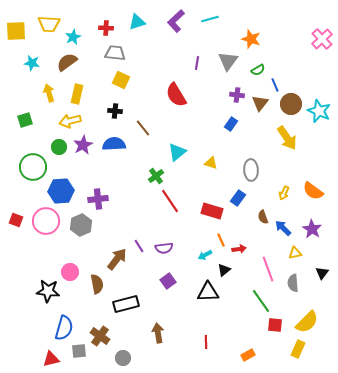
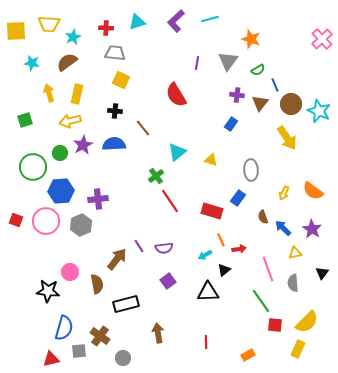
green circle at (59, 147): moved 1 px right, 6 px down
yellow triangle at (211, 163): moved 3 px up
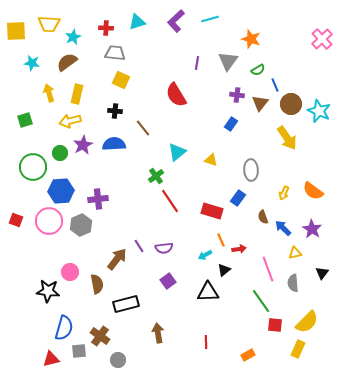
pink circle at (46, 221): moved 3 px right
gray circle at (123, 358): moved 5 px left, 2 px down
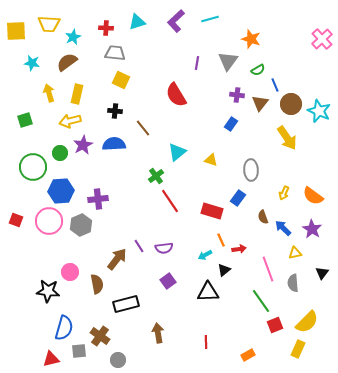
orange semicircle at (313, 191): moved 5 px down
red square at (275, 325): rotated 28 degrees counterclockwise
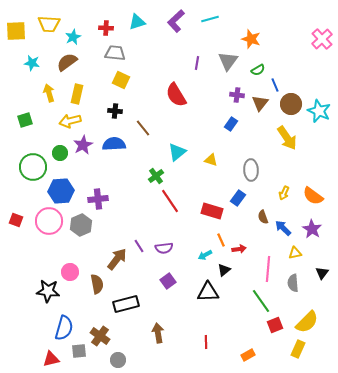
pink line at (268, 269): rotated 25 degrees clockwise
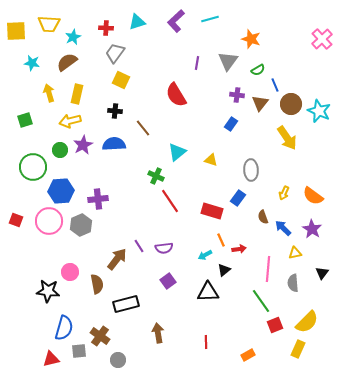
gray trapezoid at (115, 53): rotated 60 degrees counterclockwise
green circle at (60, 153): moved 3 px up
green cross at (156, 176): rotated 28 degrees counterclockwise
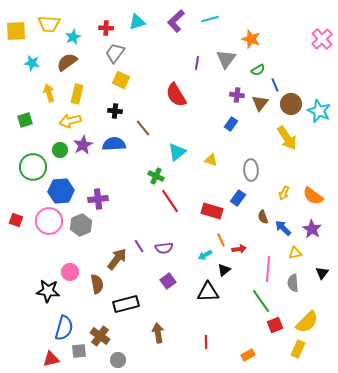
gray triangle at (228, 61): moved 2 px left, 2 px up
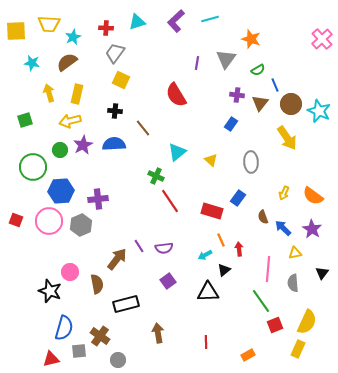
yellow triangle at (211, 160): rotated 24 degrees clockwise
gray ellipse at (251, 170): moved 8 px up
red arrow at (239, 249): rotated 88 degrees counterclockwise
black star at (48, 291): moved 2 px right; rotated 15 degrees clockwise
yellow semicircle at (307, 322): rotated 20 degrees counterclockwise
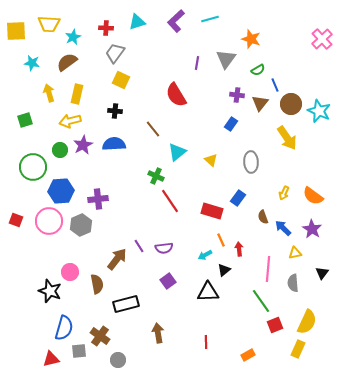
brown line at (143, 128): moved 10 px right, 1 px down
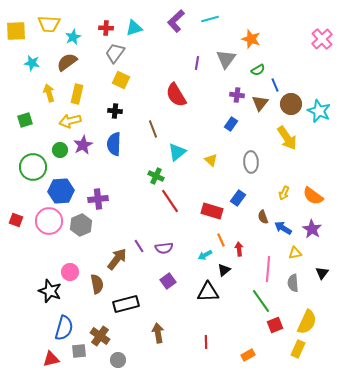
cyan triangle at (137, 22): moved 3 px left, 6 px down
brown line at (153, 129): rotated 18 degrees clockwise
blue semicircle at (114, 144): rotated 85 degrees counterclockwise
blue arrow at (283, 228): rotated 12 degrees counterclockwise
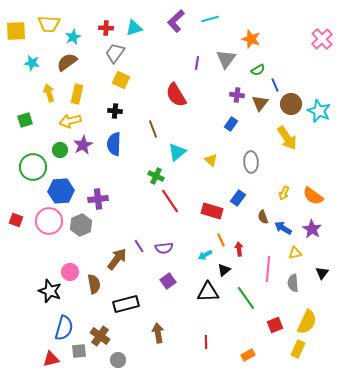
brown semicircle at (97, 284): moved 3 px left
green line at (261, 301): moved 15 px left, 3 px up
